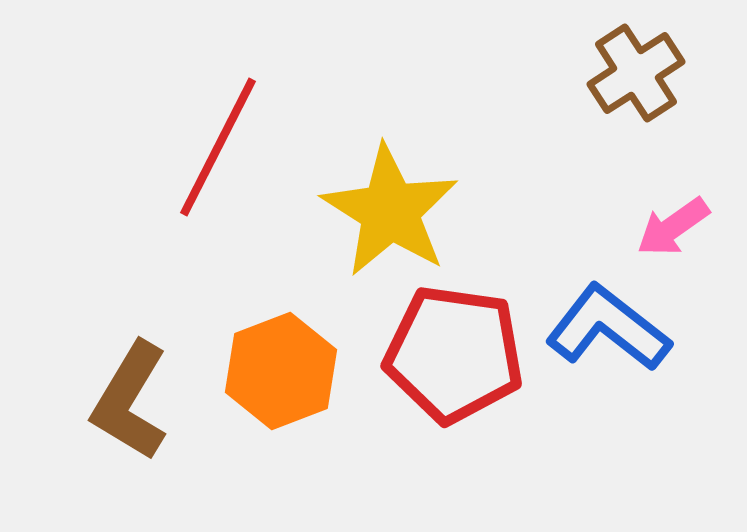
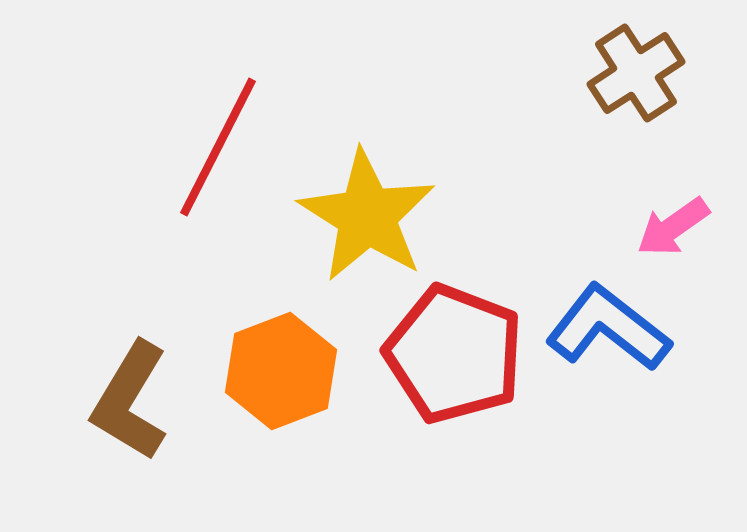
yellow star: moved 23 px left, 5 px down
red pentagon: rotated 13 degrees clockwise
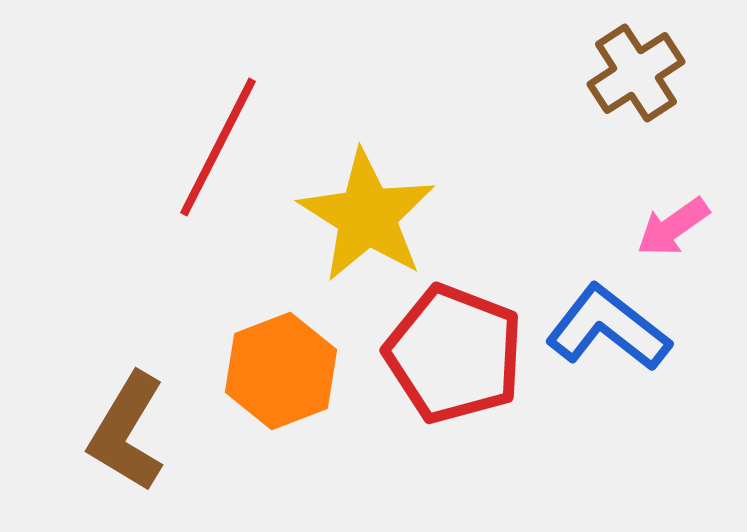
brown L-shape: moved 3 px left, 31 px down
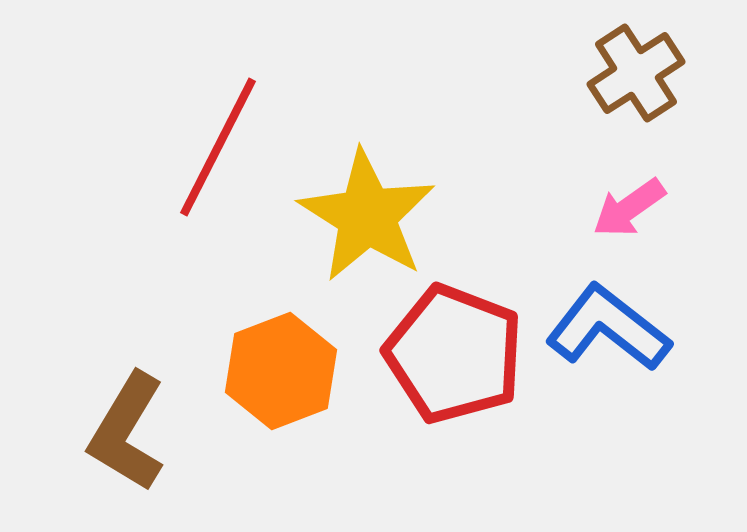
pink arrow: moved 44 px left, 19 px up
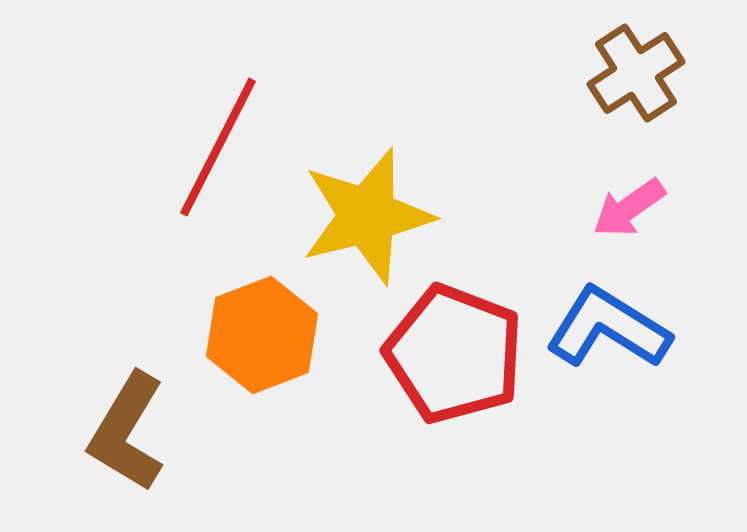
yellow star: rotated 26 degrees clockwise
blue L-shape: rotated 6 degrees counterclockwise
orange hexagon: moved 19 px left, 36 px up
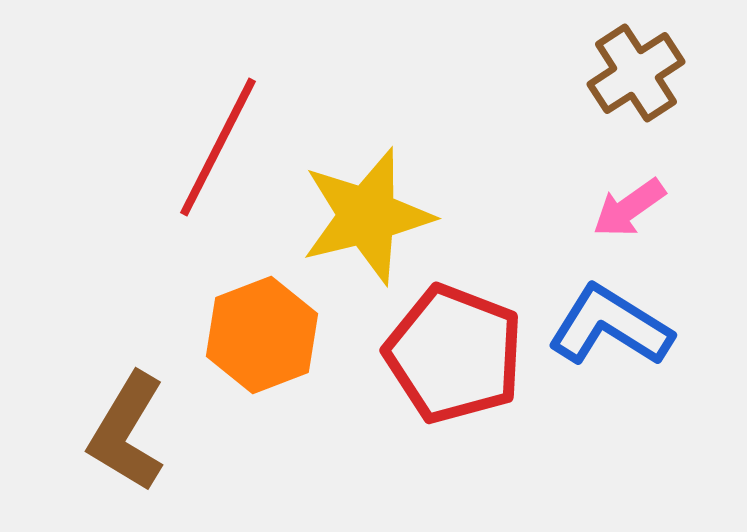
blue L-shape: moved 2 px right, 2 px up
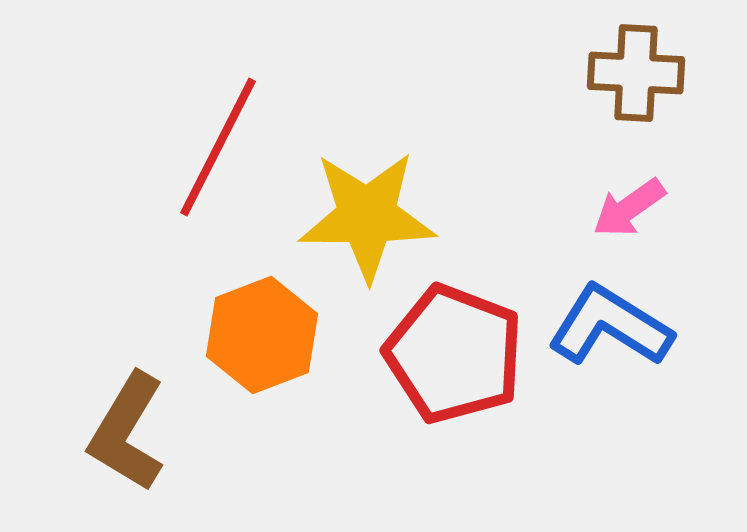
brown cross: rotated 36 degrees clockwise
yellow star: rotated 14 degrees clockwise
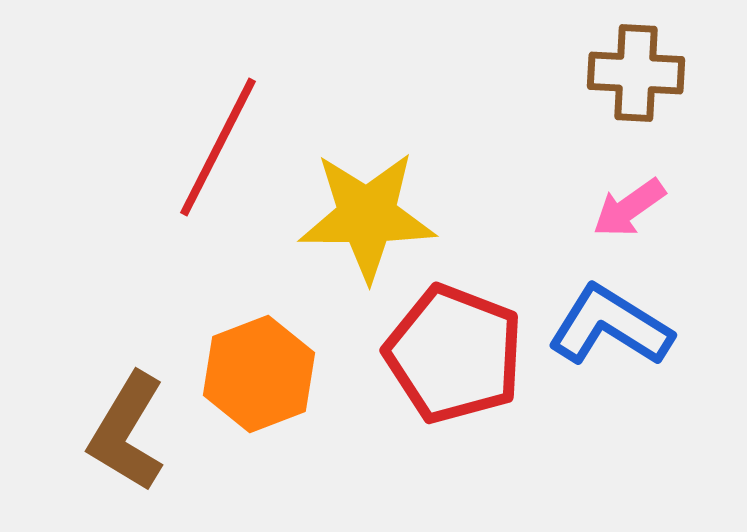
orange hexagon: moved 3 px left, 39 px down
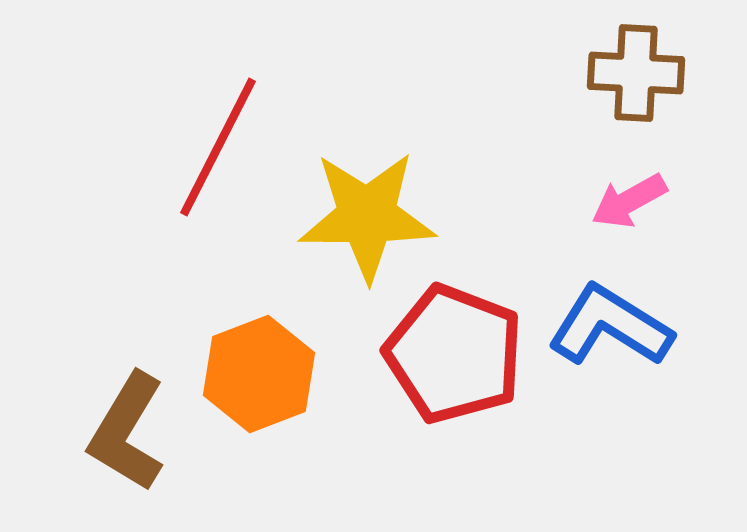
pink arrow: moved 7 px up; rotated 6 degrees clockwise
